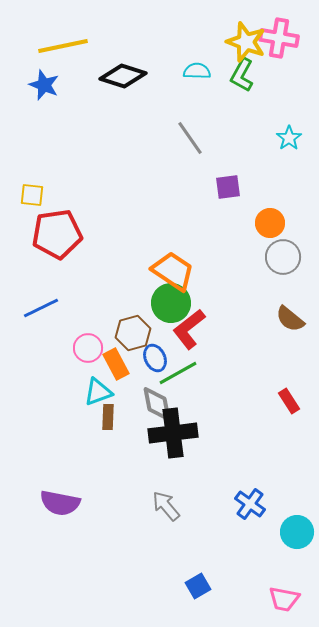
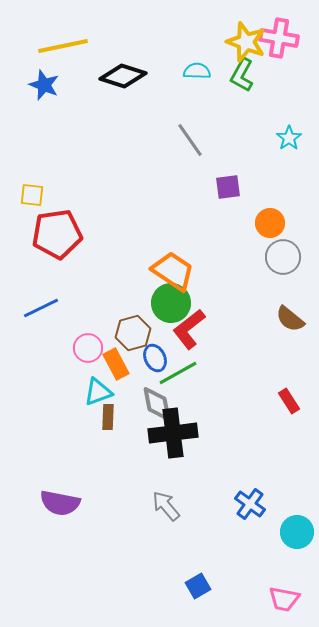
gray line: moved 2 px down
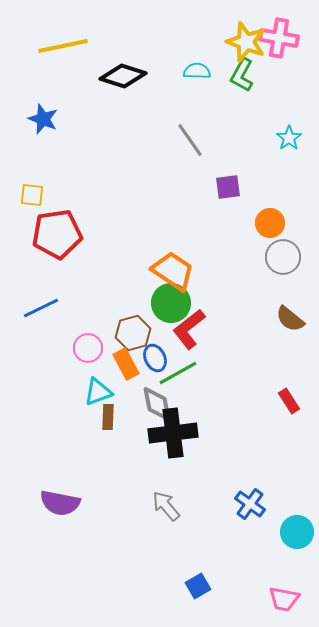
blue star: moved 1 px left, 34 px down
orange rectangle: moved 10 px right
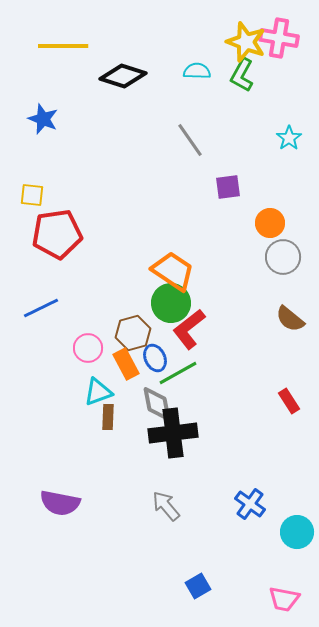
yellow line: rotated 12 degrees clockwise
